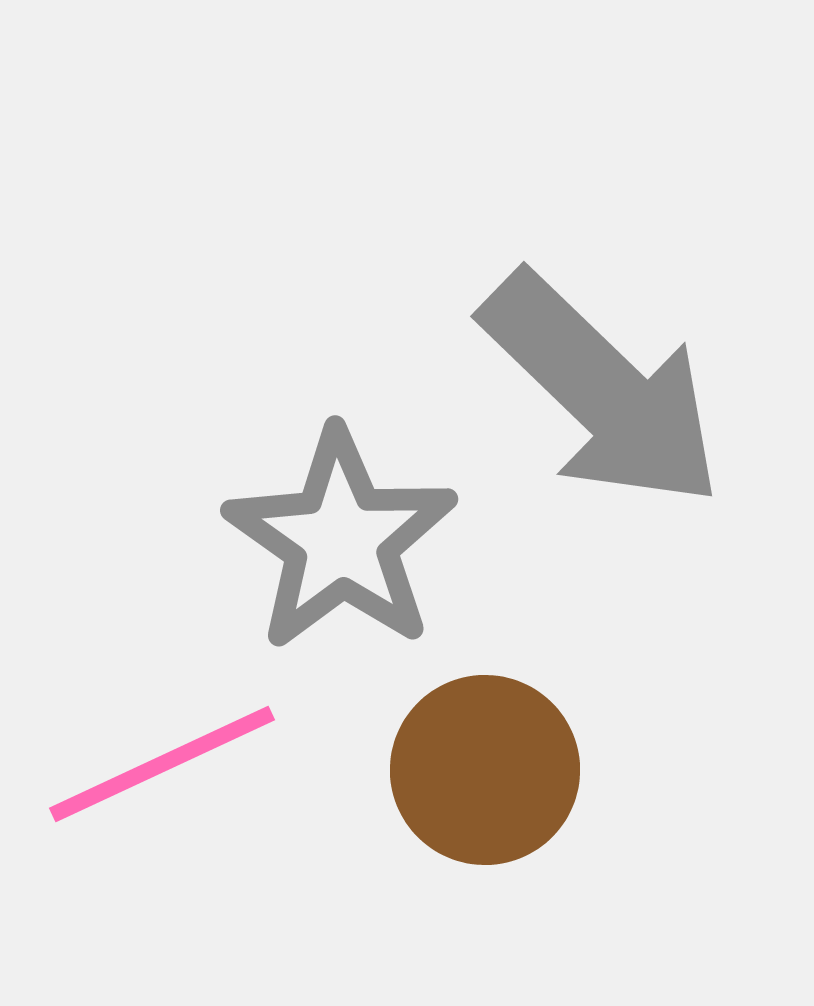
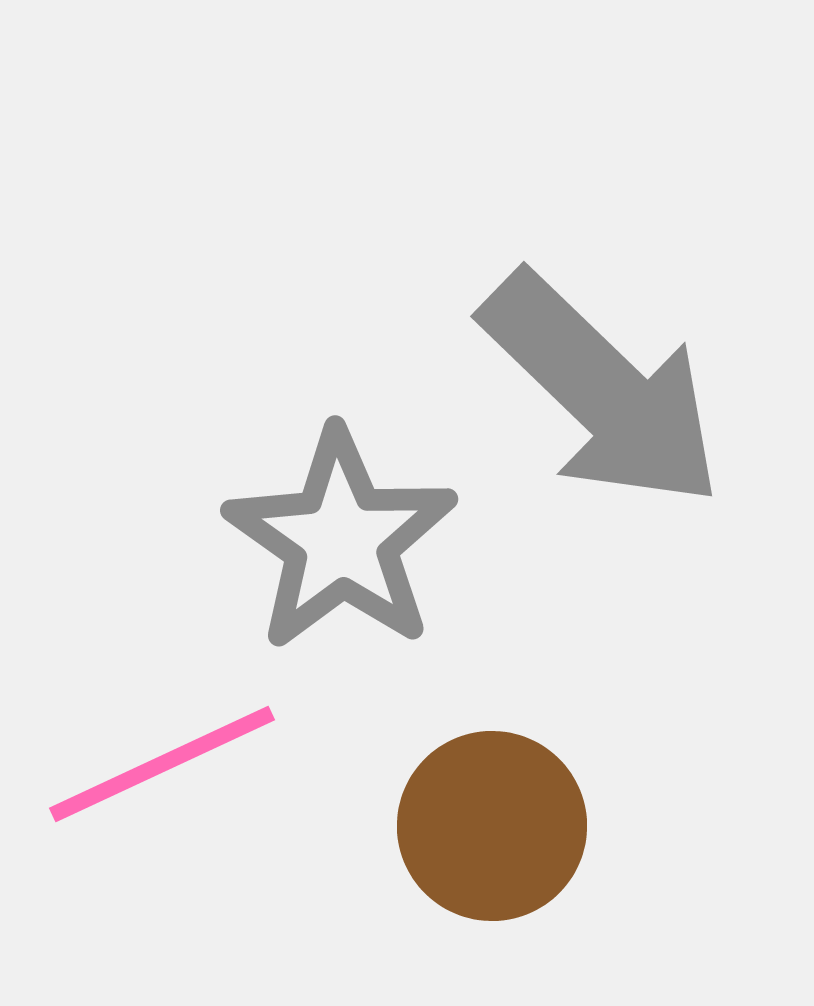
brown circle: moved 7 px right, 56 px down
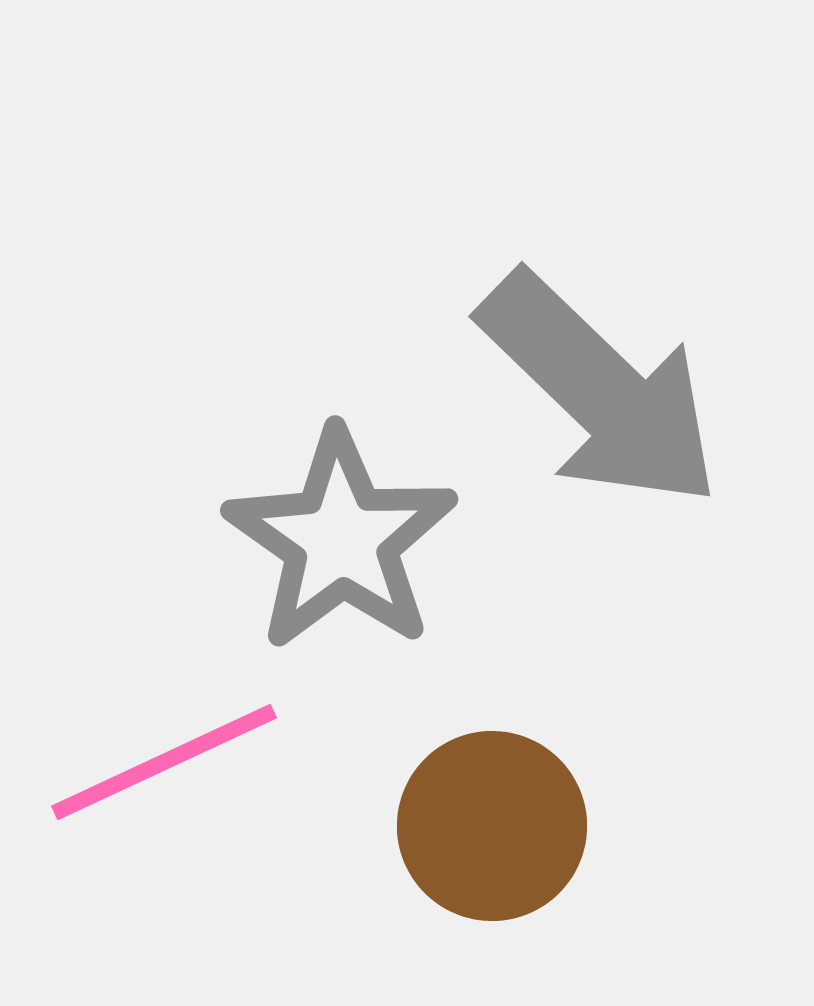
gray arrow: moved 2 px left
pink line: moved 2 px right, 2 px up
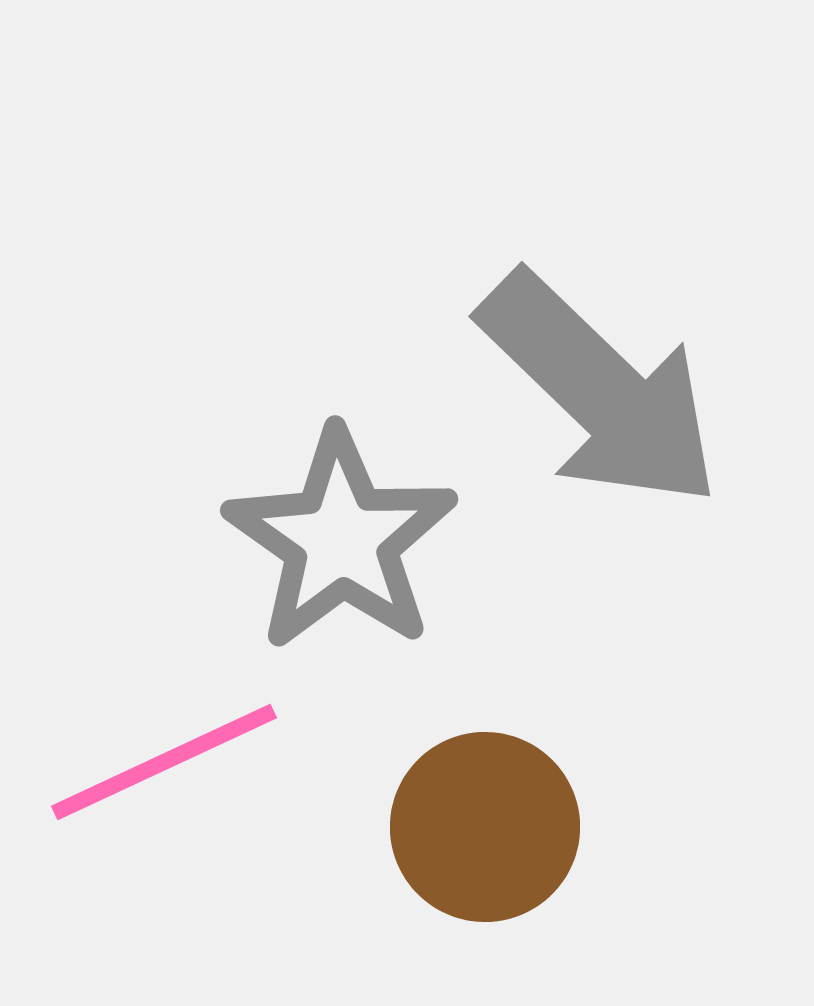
brown circle: moved 7 px left, 1 px down
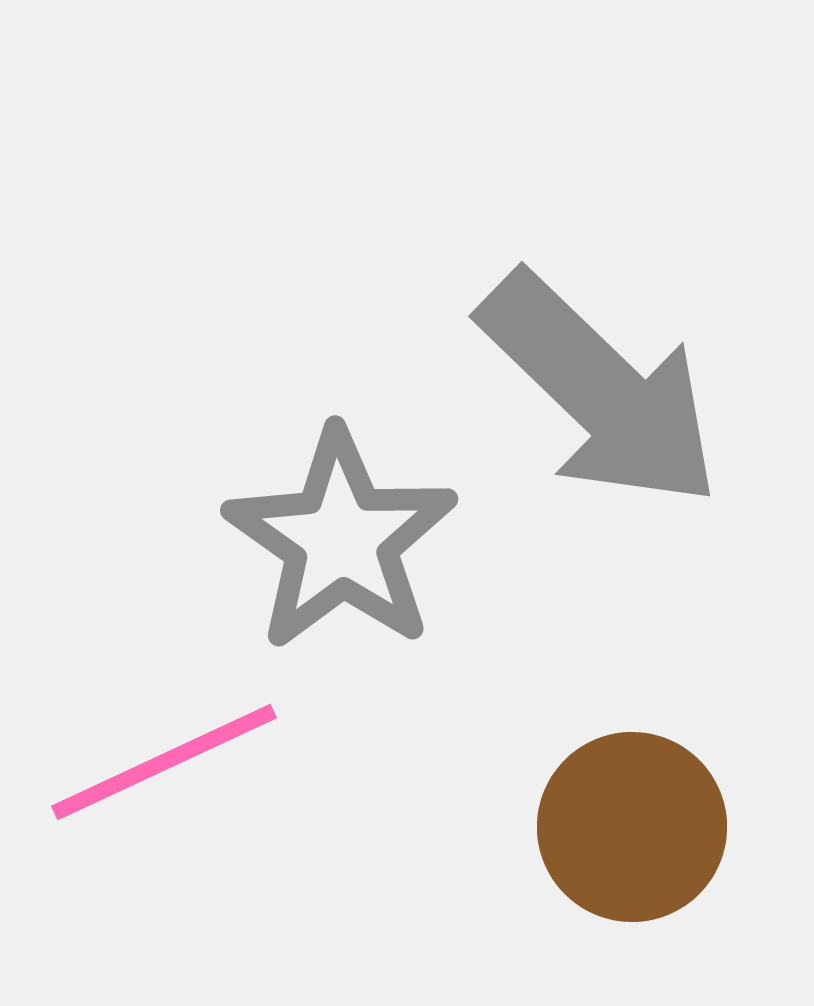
brown circle: moved 147 px right
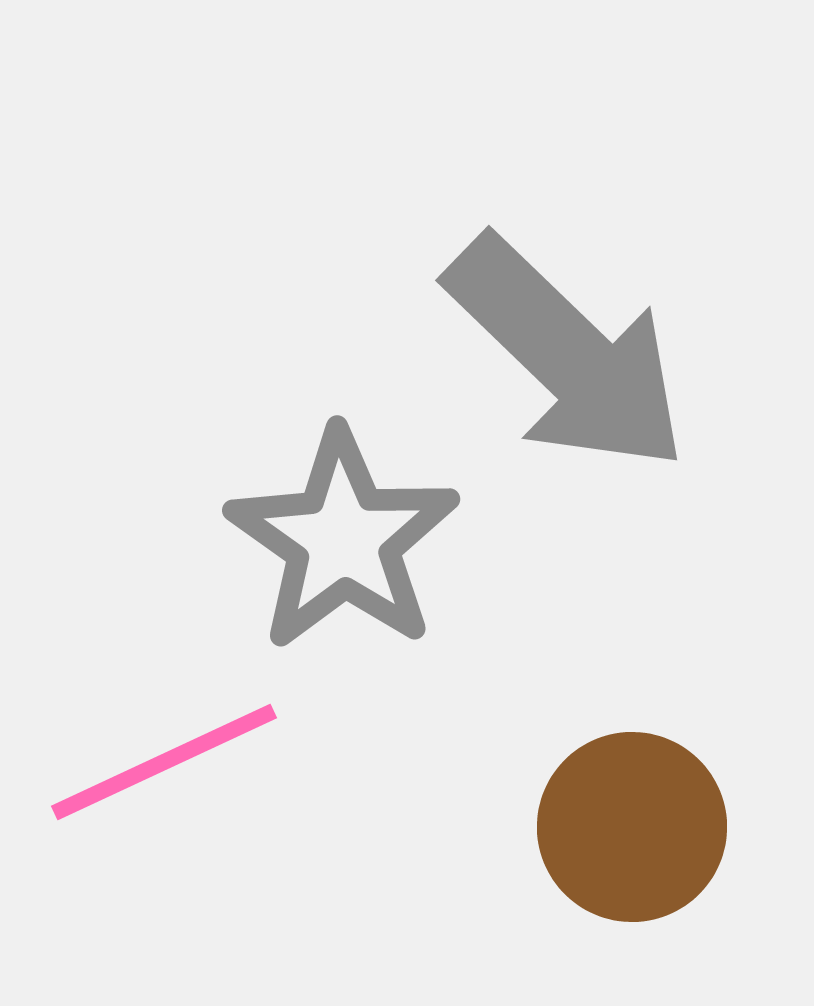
gray arrow: moved 33 px left, 36 px up
gray star: moved 2 px right
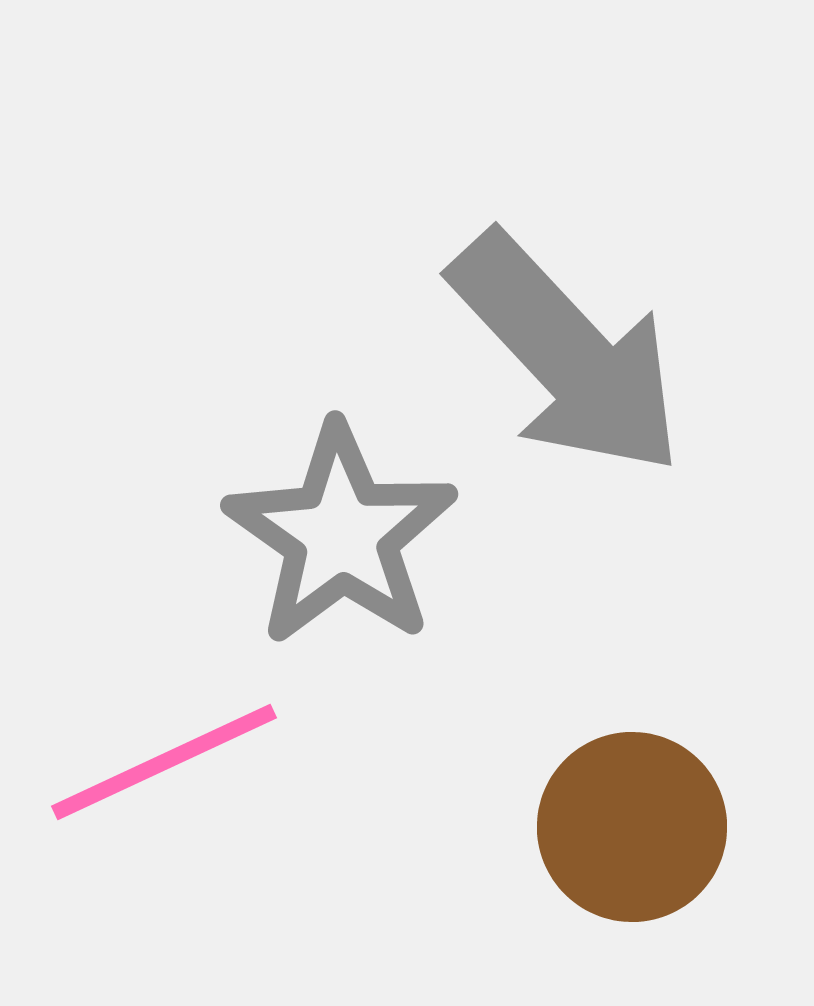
gray arrow: rotated 3 degrees clockwise
gray star: moved 2 px left, 5 px up
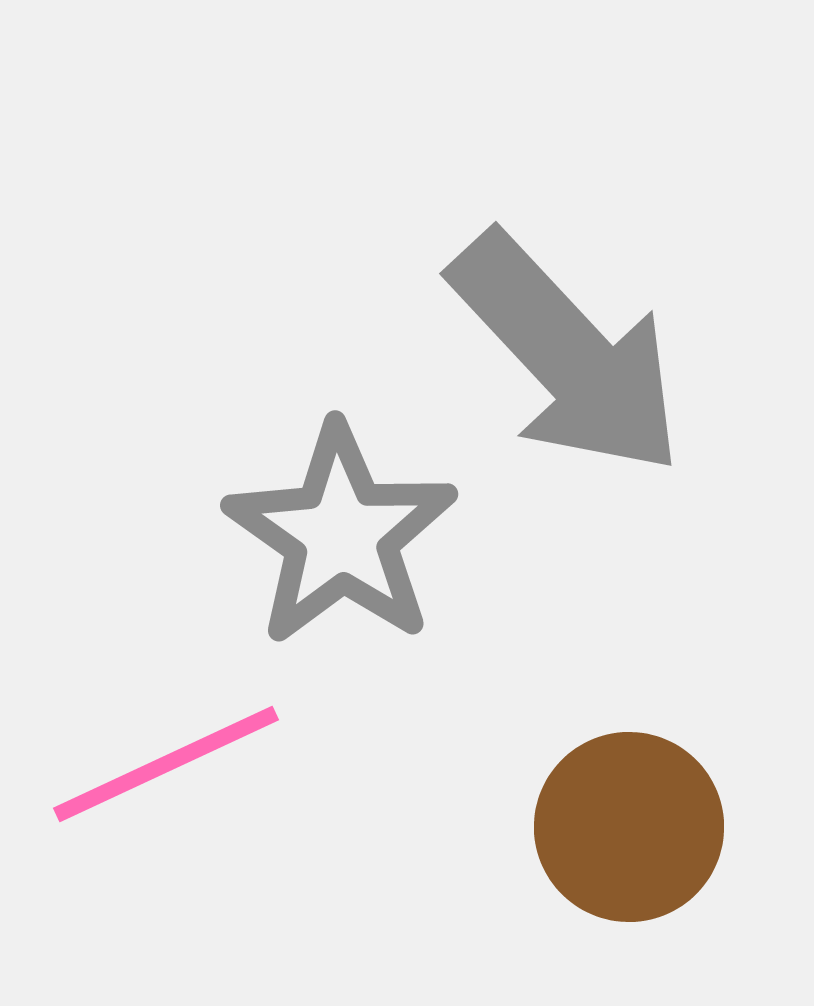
pink line: moved 2 px right, 2 px down
brown circle: moved 3 px left
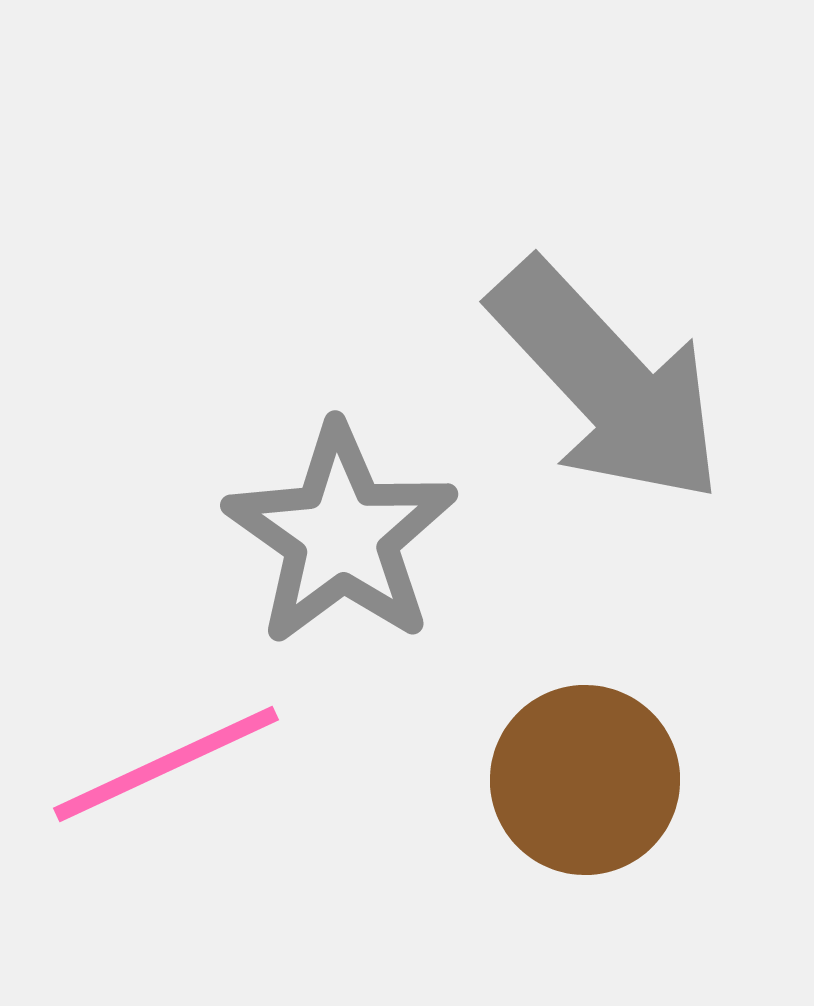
gray arrow: moved 40 px right, 28 px down
brown circle: moved 44 px left, 47 px up
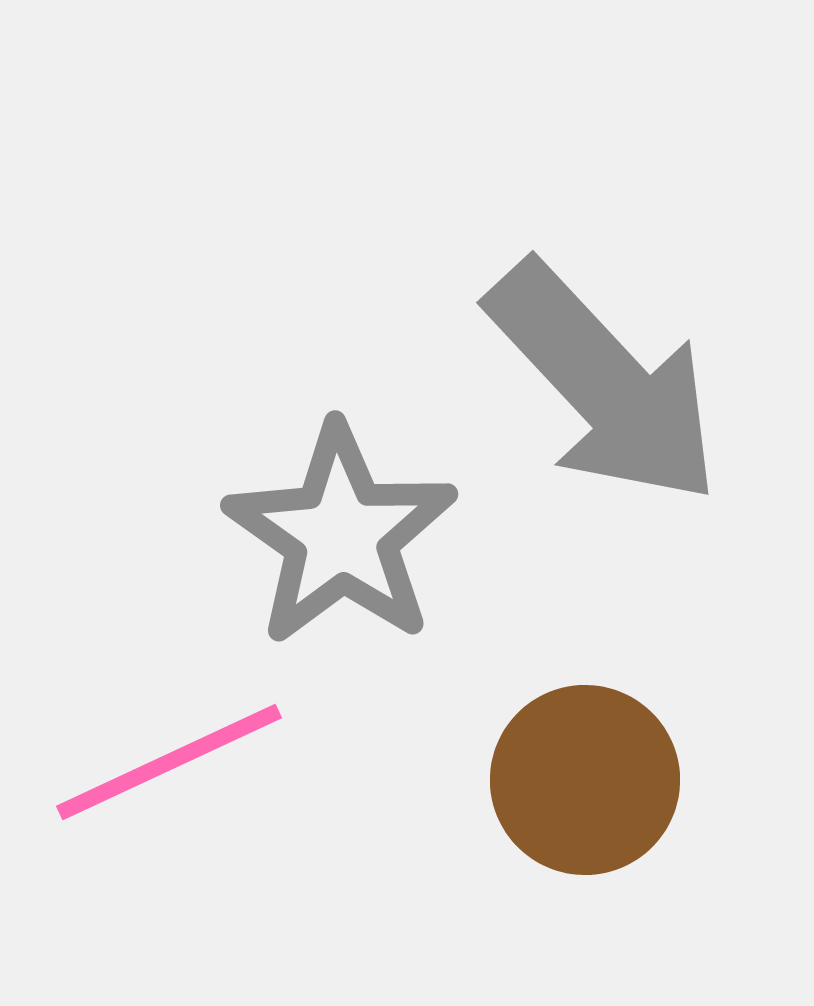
gray arrow: moved 3 px left, 1 px down
pink line: moved 3 px right, 2 px up
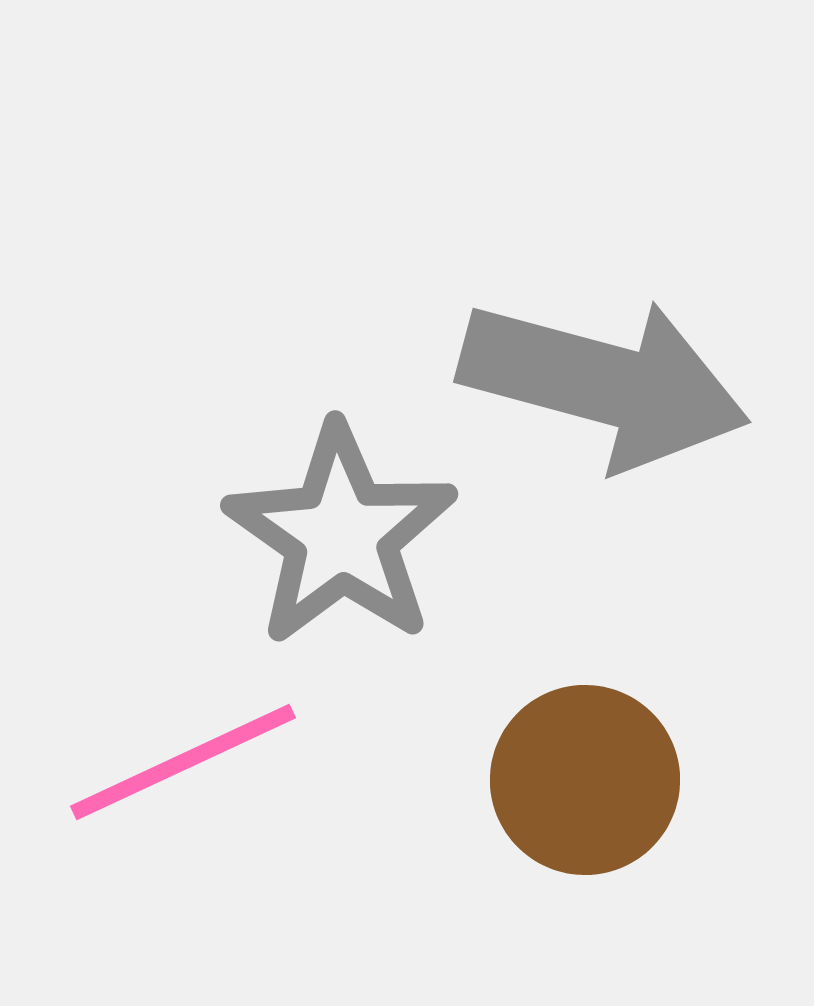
gray arrow: rotated 32 degrees counterclockwise
pink line: moved 14 px right
